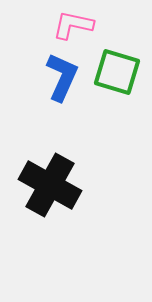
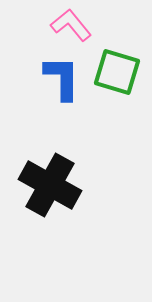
pink L-shape: moved 2 px left; rotated 39 degrees clockwise
blue L-shape: moved 1 px down; rotated 24 degrees counterclockwise
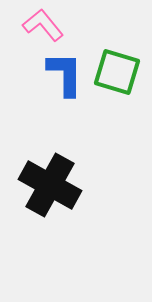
pink L-shape: moved 28 px left
blue L-shape: moved 3 px right, 4 px up
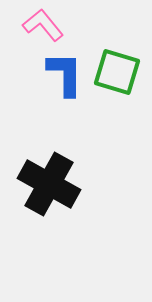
black cross: moved 1 px left, 1 px up
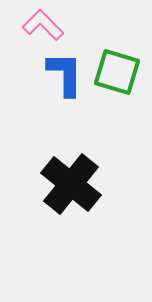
pink L-shape: rotated 6 degrees counterclockwise
black cross: moved 22 px right; rotated 10 degrees clockwise
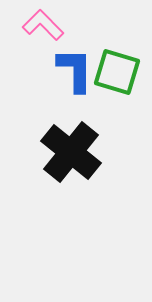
blue L-shape: moved 10 px right, 4 px up
black cross: moved 32 px up
